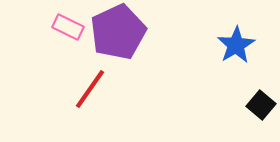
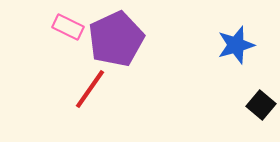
purple pentagon: moved 2 px left, 7 px down
blue star: rotated 15 degrees clockwise
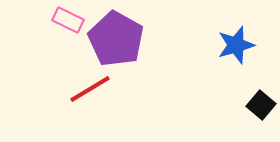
pink rectangle: moved 7 px up
purple pentagon: rotated 18 degrees counterclockwise
red line: rotated 24 degrees clockwise
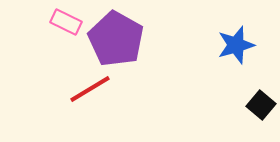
pink rectangle: moved 2 px left, 2 px down
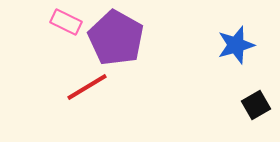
purple pentagon: moved 1 px up
red line: moved 3 px left, 2 px up
black square: moved 5 px left; rotated 20 degrees clockwise
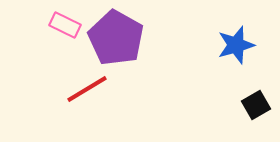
pink rectangle: moved 1 px left, 3 px down
red line: moved 2 px down
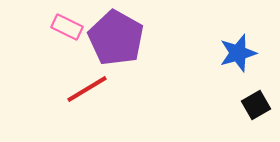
pink rectangle: moved 2 px right, 2 px down
blue star: moved 2 px right, 8 px down
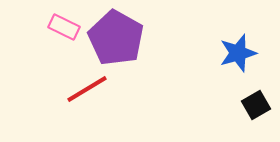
pink rectangle: moved 3 px left
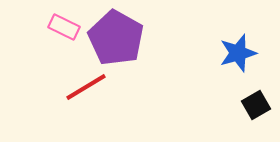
red line: moved 1 px left, 2 px up
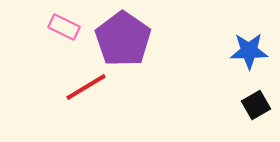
purple pentagon: moved 7 px right, 1 px down; rotated 6 degrees clockwise
blue star: moved 11 px right, 2 px up; rotated 15 degrees clockwise
